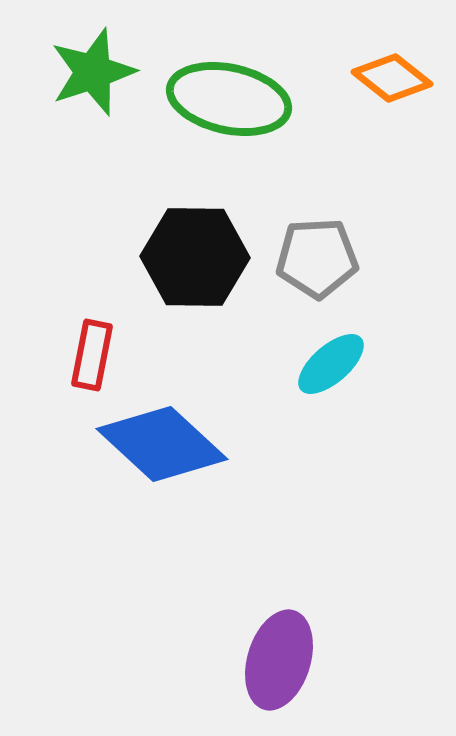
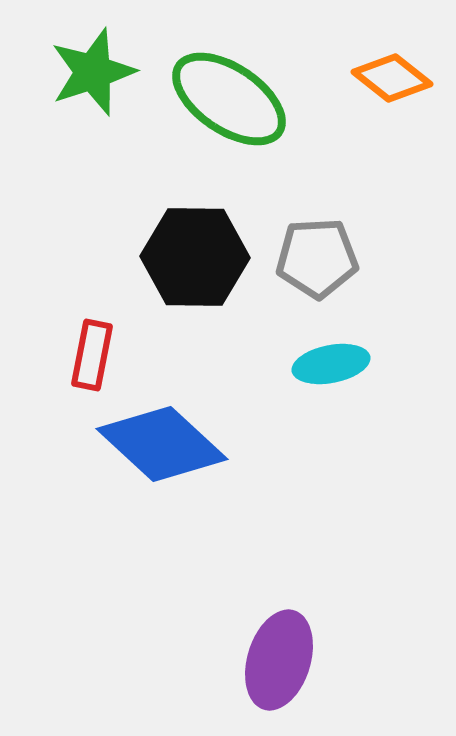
green ellipse: rotated 22 degrees clockwise
cyan ellipse: rotated 30 degrees clockwise
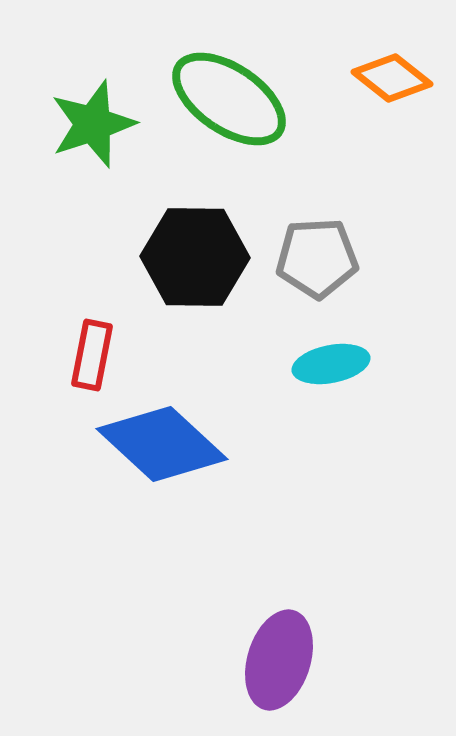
green star: moved 52 px down
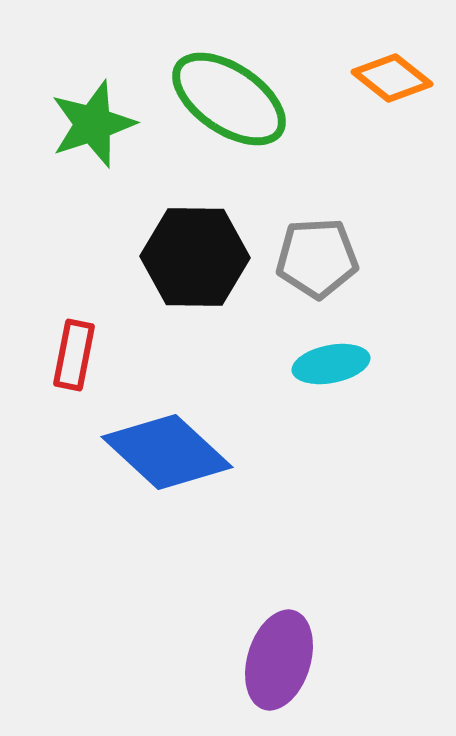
red rectangle: moved 18 px left
blue diamond: moved 5 px right, 8 px down
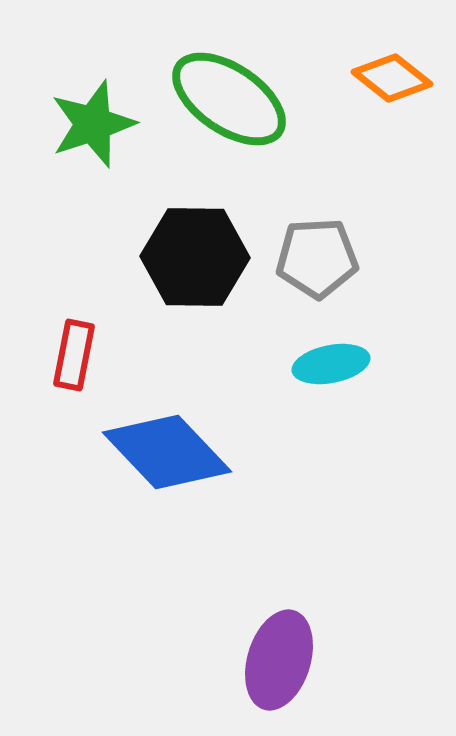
blue diamond: rotated 4 degrees clockwise
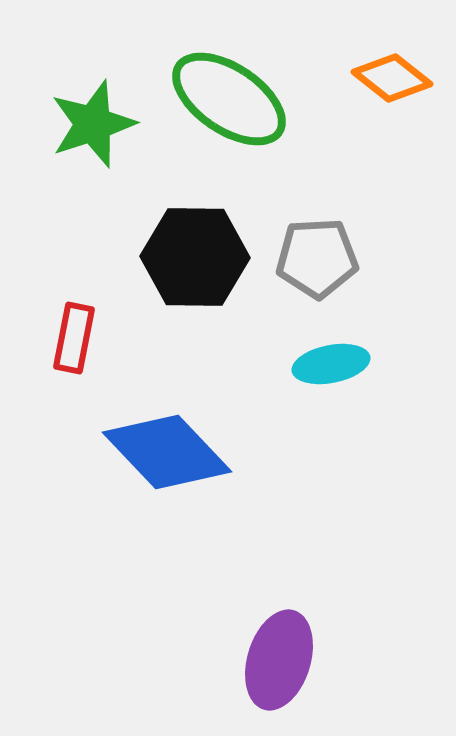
red rectangle: moved 17 px up
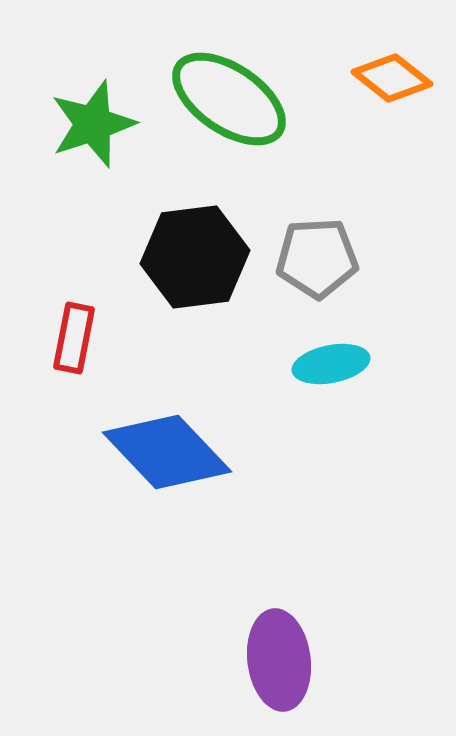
black hexagon: rotated 8 degrees counterclockwise
purple ellipse: rotated 24 degrees counterclockwise
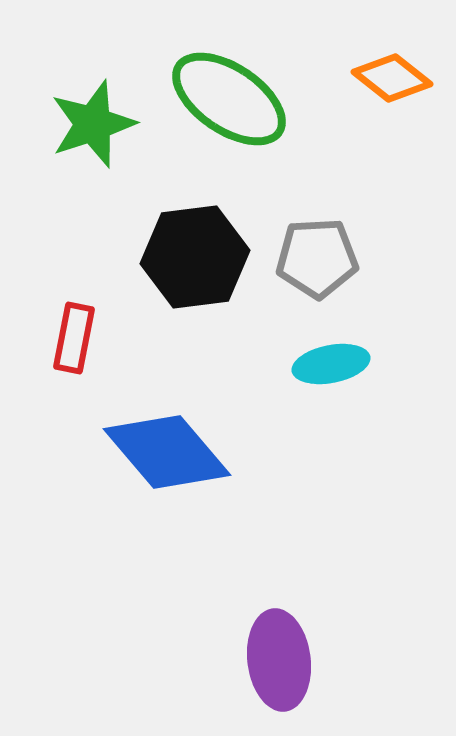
blue diamond: rotated 3 degrees clockwise
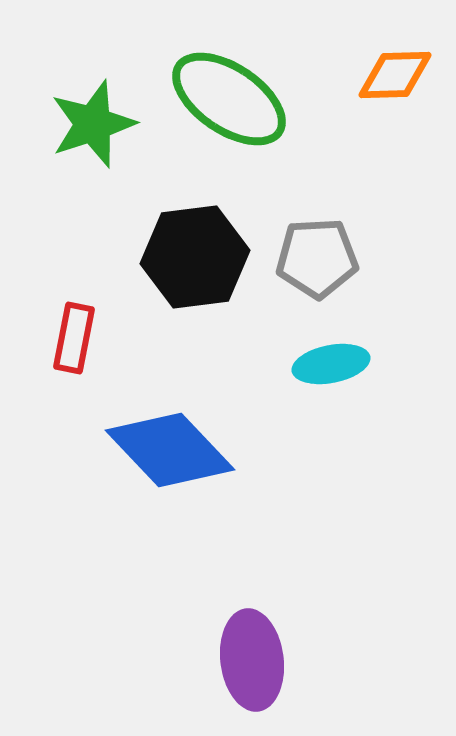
orange diamond: moved 3 px right, 3 px up; rotated 40 degrees counterclockwise
blue diamond: moved 3 px right, 2 px up; rotated 3 degrees counterclockwise
purple ellipse: moved 27 px left
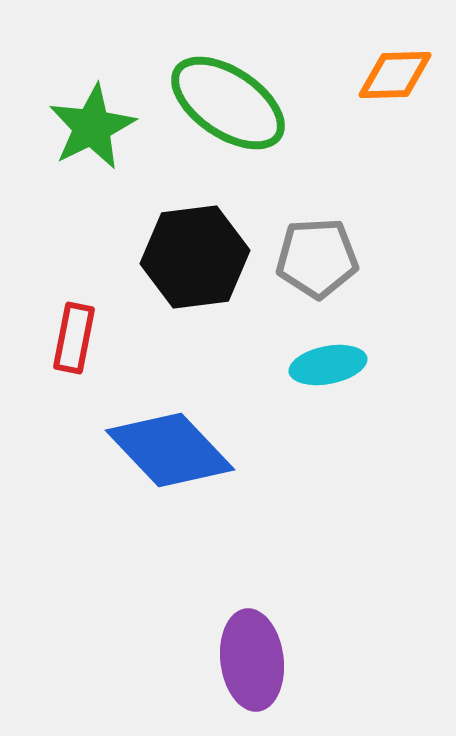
green ellipse: moved 1 px left, 4 px down
green star: moved 1 px left, 3 px down; rotated 8 degrees counterclockwise
cyan ellipse: moved 3 px left, 1 px down
